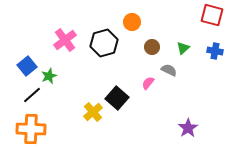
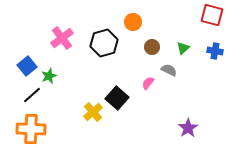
orange circle: moved 1 px right
pink cross: moved 3 px left, 2 px up
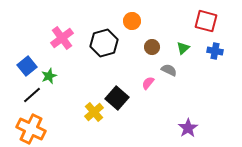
red square: moved 6 px left, 6 px down
orange circle: moved 1 px left, 1 px up
yellow cross: moved 1 px right
orange cross: rotated 24 degrees clockwise
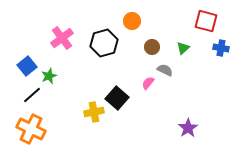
blue cross: moved 6 px right, 3 px up
gray semicircle: moved 4 px left
yellow cross: rotated 30 degrees clockwise
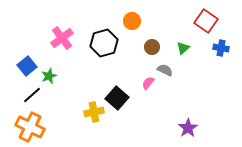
red square: rotated 20 degrees clockwise
orange cross: moved 1 px left, 2 px up
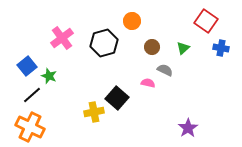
green star: rotated 28 degrees counterclockwise
pink semicircle: rotated 64 degrees clockwise
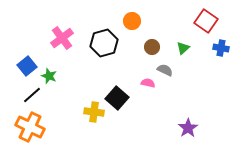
yellow cross: rotated 18 degrees clockwise
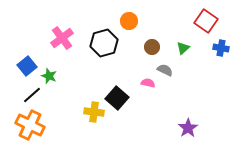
orange circle: moved 3 px left
orange cross: moved 2 px up
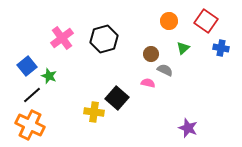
orange circle: moved 40 px right
black hexagon: moved 4 px up
brown circle: moved 1 px left, 7 px down
purple star: rotated 18 degrees counterclockwise
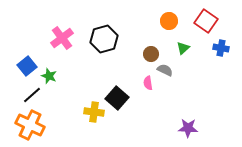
pink semicircle: rotated 112 degrees counterclockwise
purple star: rotated 18 degrees counterclockwise
